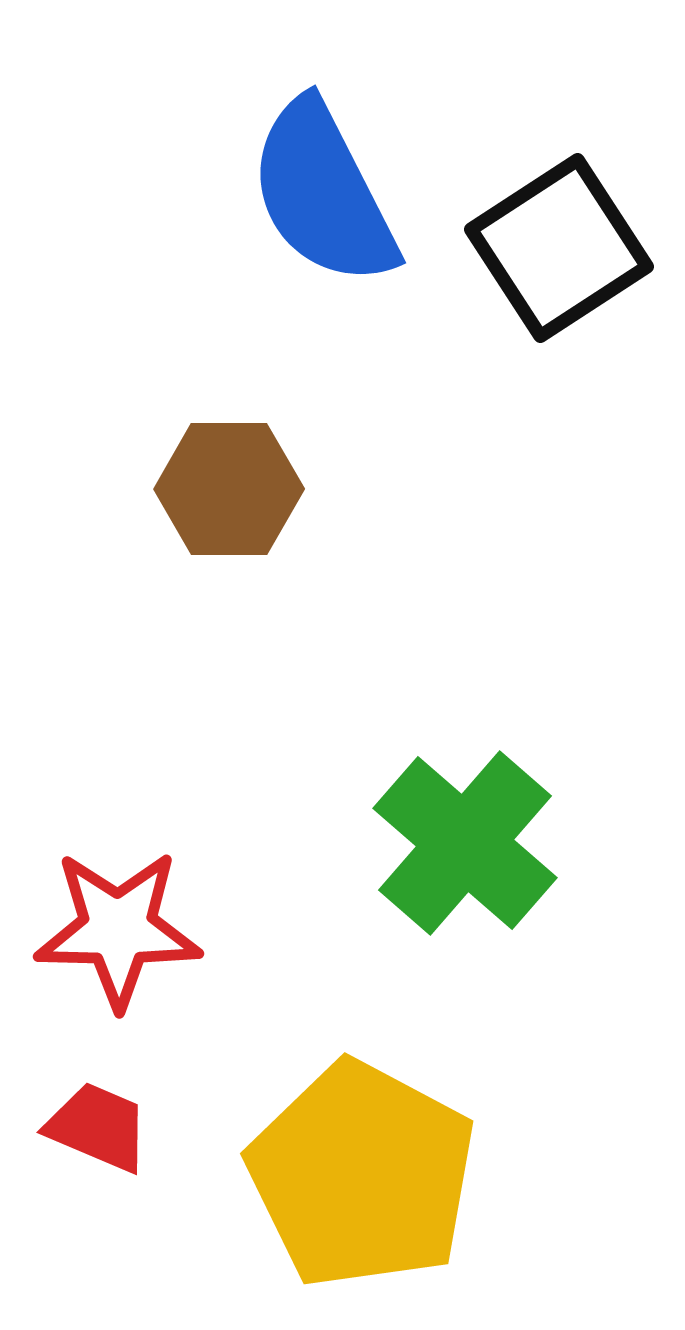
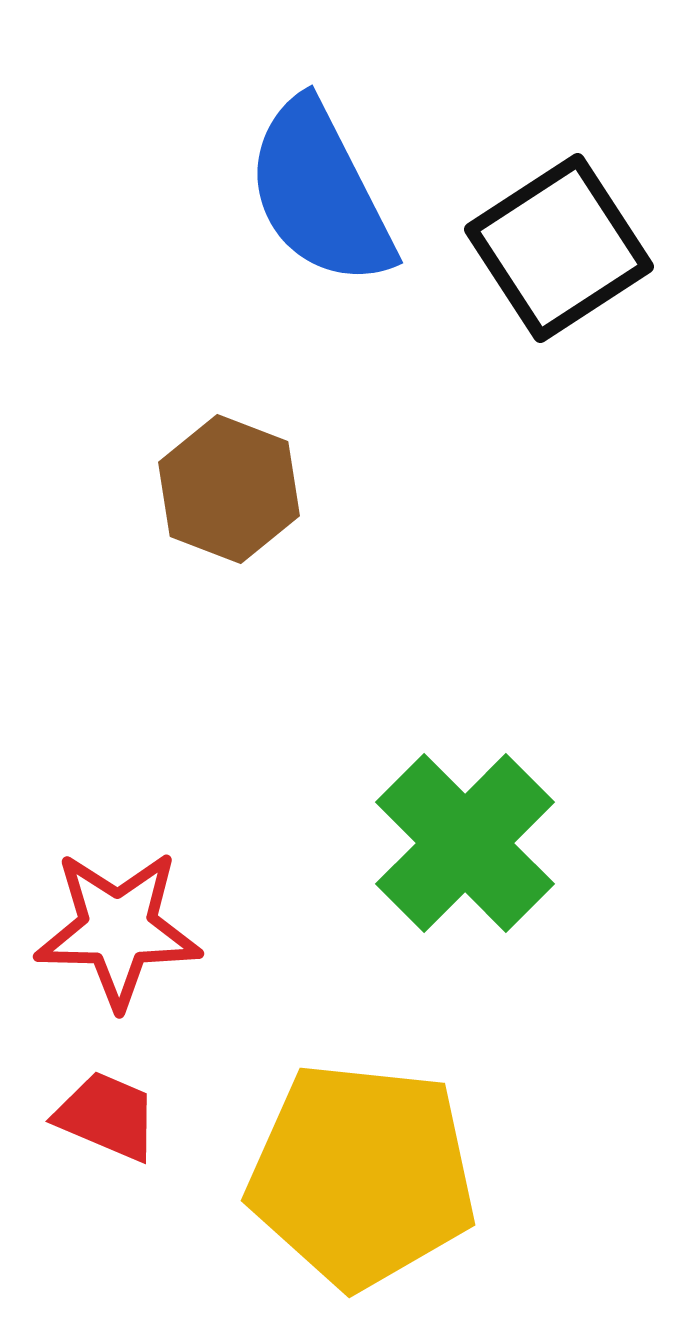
blue semicircle: moved 3 px left
brown hexagon: rotated 21 degrees clockwise
green cross: rotated 4 degrees clockwise
red trapezoid: moved 9 px right, 11 px up
yellow pentagon: rotated 22 degrees counterclockwise
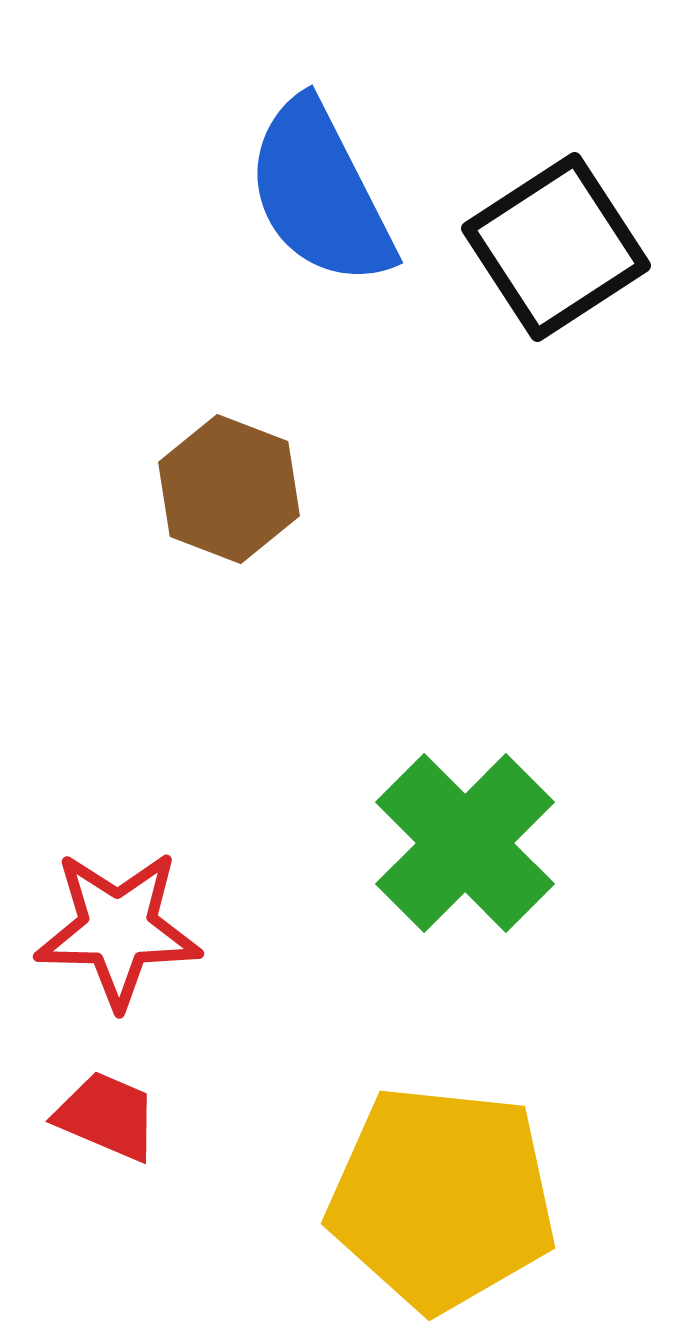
black square: moved 3 px left, 1 px up
yellow pentagon: moved 80 px right, 23 px down
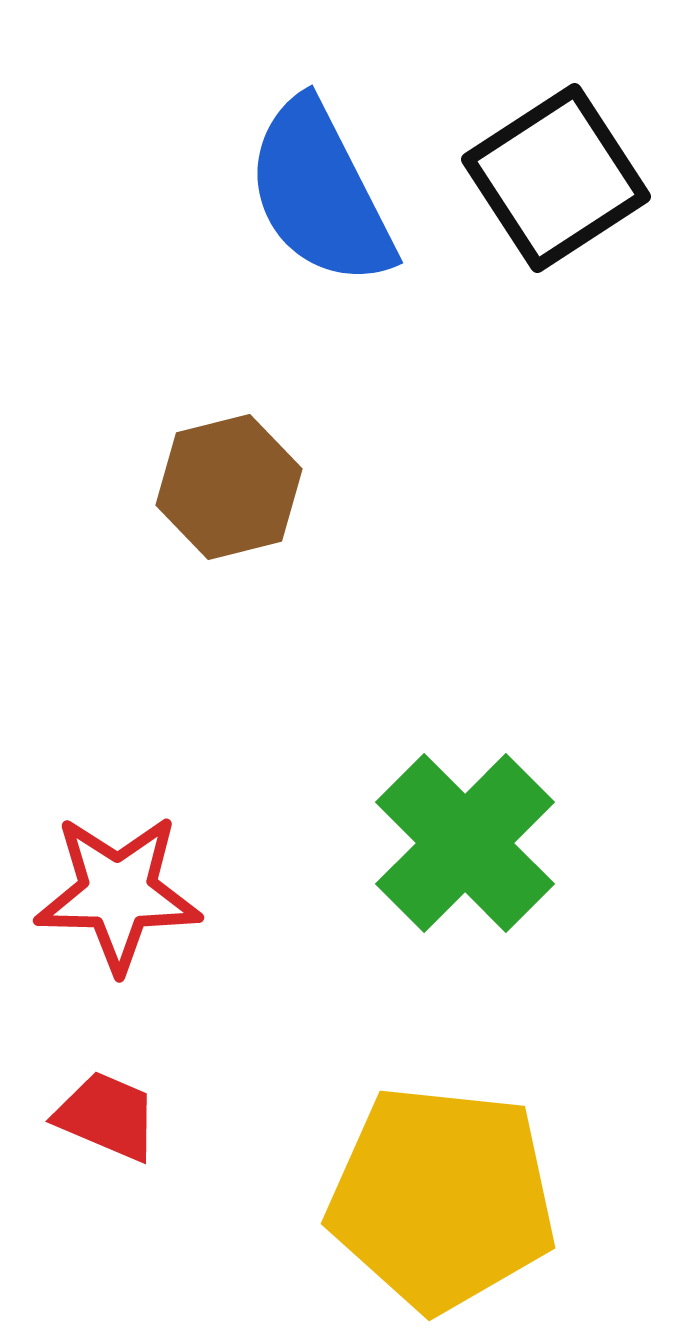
black square: moved 69 px up
brown hexagon: moved 2 px up; rotated 25 degrees clockwise
red star: moved 36 px up
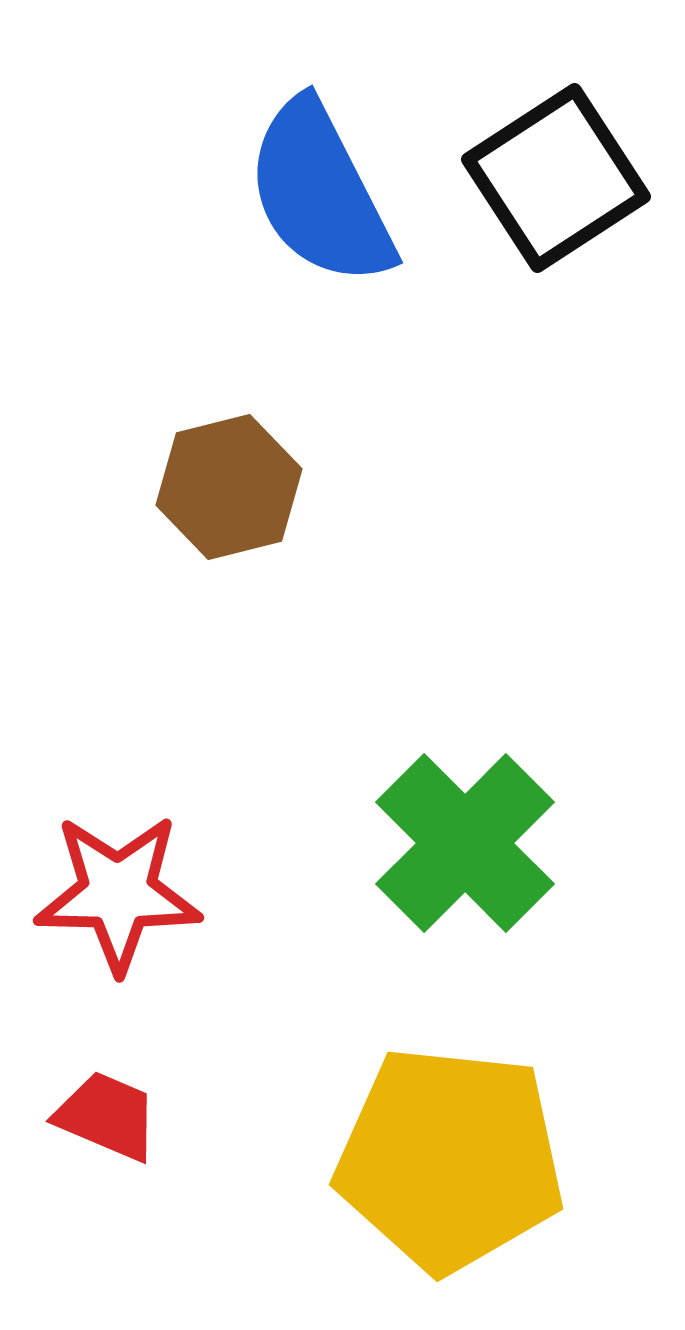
yellow pentagon: moved 8 px right, 39 px up
